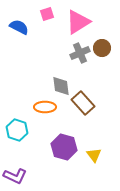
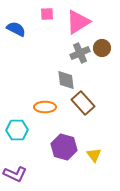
pink square: rotated 16 degrees clockwise
blue semicircle: moved 3 px left, 2 px down
gray diamond: moved 5 px right, 6 px up
cyan hexagon: rotated 20 degrees counterclockwise
purple L-shape: moved 2 px up
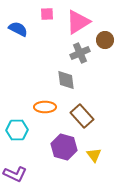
blue semicircle: moved 2 px right
brown circle: moved 3 px right, 8 px up
brown rectangle: moved 1 px left, 13 px down
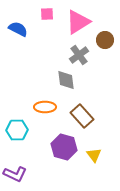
gray cross: moved 1 px left, 2 px down; rotated 12 degrees counterclockwise
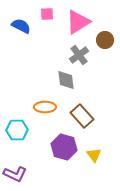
blue semicircle: moved 3 px right, 3 px up
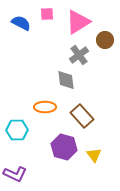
blue semicircle: moved 3 px up
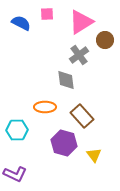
pink triangle: moved 3 px right
purple hexagon: moved 4 px up
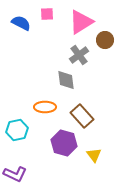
cyan hexagon: rotated 10 degrees counterclockwise
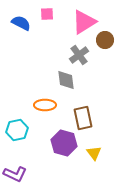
pink triangle: moved 3 px right
orange ellipse: moved 2 px up
brown rectangle: moved 1 px right, 2 px down; rotated 30 degrees clockwise
yellow triangle: moved 2 px up
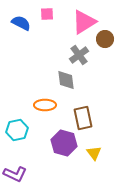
brown circle: moved 1 px up
